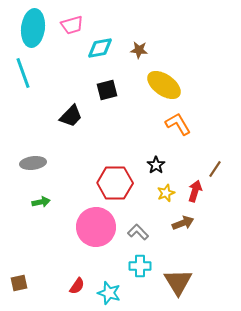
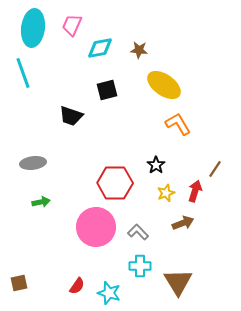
pink trapezoid: rotated 130 degrees clockwise
black trapezoid: rotated 65 degrees clockwise
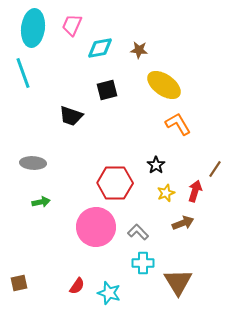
gray ellipse: rotated 10 degrees clockwise
cyan cross: moved 3 px right, 3 px up
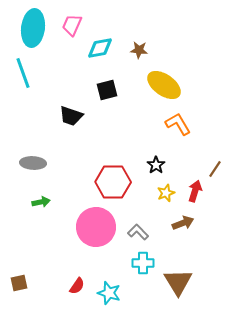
red hexagon: moved 2 px left, 1 px up
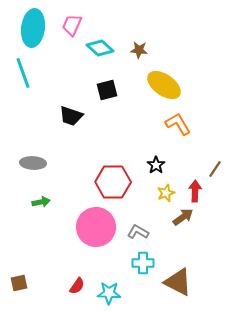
cyan diamond: rotated 52 degrees clockwise
red arrow: rotated 15 degrees counterclockwise
brown arrow: moved 6 px up; rotated 15 degrees counterclockwise
gray L-shape: rotated 15 degrees counterclockwise
brown triangle: rotated 32 degrees counterclockwise
cyan star: rotated 15 degrees counterclockwise
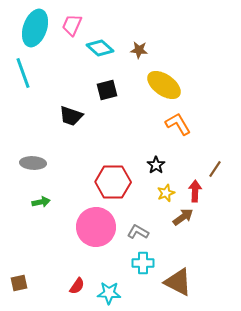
cyan ellipse: moved 2 px right; rotated 12 degrees clockwise
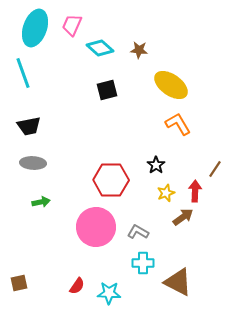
yellow ellipse: moved 7 px right
black trapezoid: moved 42 px left, 10 px down; rotated 30 degrees counterclockwise
red hexagon: moved 2 px left, 2 px up
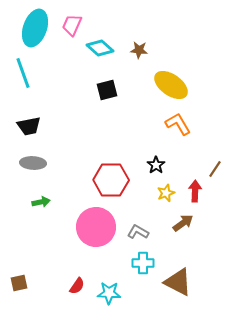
brown arrow: moved 6 px down
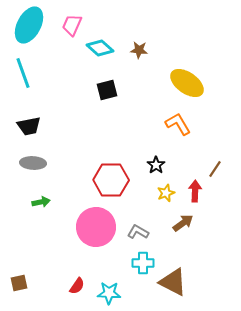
cyan ellipse: moved 6 px left, 3 px up; rotated 9 degrees clockwise
yellow ellipse: moved 16 px right, 2 px up
brown triangle: moved 5 px left
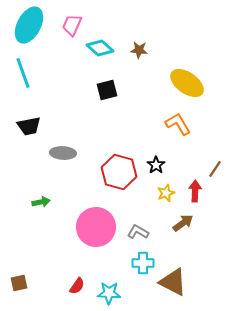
gray ellipse: moved 30 px right, 10 px up
red hexagon: moved 8 px right, 8 px up; rotated 16 degrees clockwise
